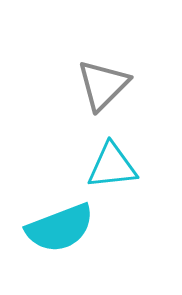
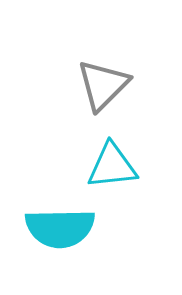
cyan semicircle: rotated 20 degrees clockwise
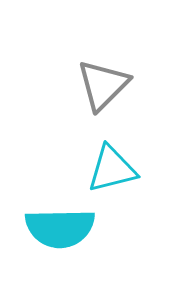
cyan triangle: moved 3 px down; rotated 8 degrees counterclockwise
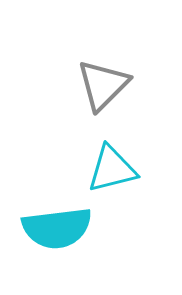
cyan semicircle: moved 3 px left; rotated 6 degrees counterclockwise
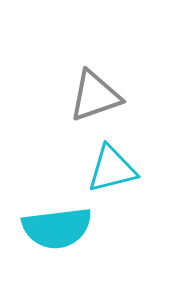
gray triangle: moved 8 px left, 11 px down; rotated 26 degrees clockwise
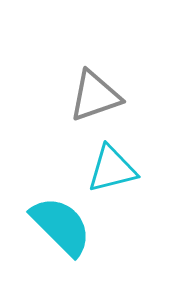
cyan semicircle: moved 4 px right, 2 px up; rotated 128 degrees counterclockwise
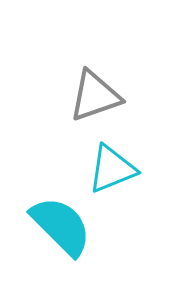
cyan triangle: rotated 8 degrees counterclockwise
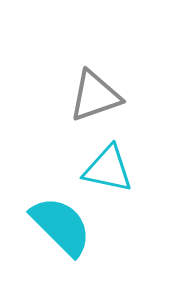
cyan triangle: moved 4 px left; rotated 34 degrees clockwise
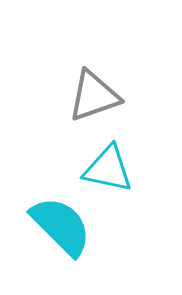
gray triangle: moved 1 px left
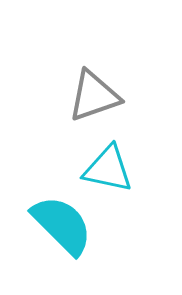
cyan semicircle: moved 1 px right, 1 px up
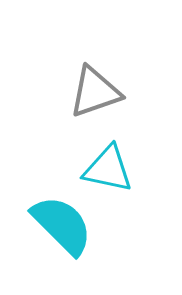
gray triangle: moved 1 px right, 4 px up
